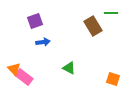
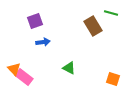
green line: rotated 16 degrees clockwise
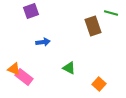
purple square: moved 4 px left, 10 px up
brown rectangle: rotated 12 degrees clockwise
orange triangle: rotated 24 degrees counterclockwise
orange square: moved 14 px left, 5 px down; rotated 24 degrees clockwise
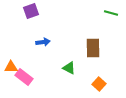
brown rectangle: moved 22 px down; rotated 18 degrees clockwise
orange triangle: moved 3 px left, 2 px up; rotated 24 degrees counterclockwise
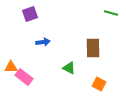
purple square: moved 1 px left, 3 px down
orange square: rotated 16 degrees counterclockwise
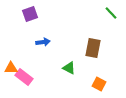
green line: rotated 32 degrees clockwise
brown rectangle: rotated 12 degrees clockwise
orange triangle: moved 1 px down
